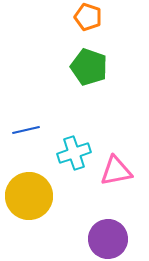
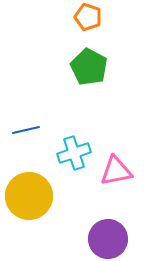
green pentagon: rotated 9 degrees clockwise
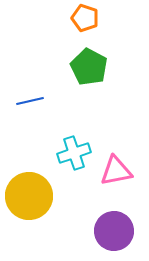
orange pentagon: moved 3 px left, 1 px down
blue line: moved 4 px right, 29 px up
purple circle: moved 6 px right, 8 px up
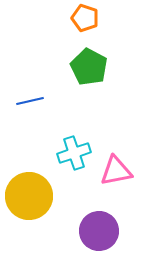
purple circle: moved 15 px left
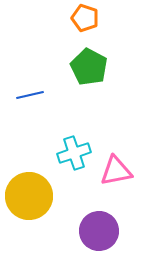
blue line: moved 6 px up
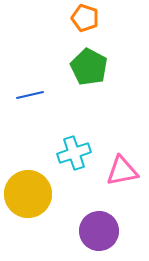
pink triangle: moved 6 px right
yellow circle: moved 1 px left, 2 px up
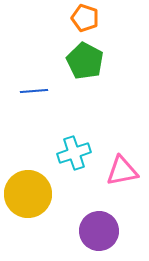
green pentagon: moved 4 px left, 6 px up
blue line: moved 4 px right, 4 px up; rotated 8 degrees clockwise
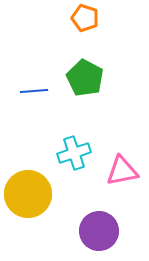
green pentagon: moved 17 px down
